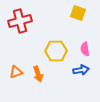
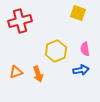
yellow hexagon: rotated 20 degrees counterclockwise
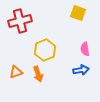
yellow hexagon: moved 11 px left, 1 px up
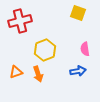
blue arrow: moved 3 px left, 1 px down
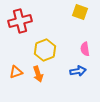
yellow square: moved 2 px right, 1 px up
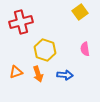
yellow square: rotated 35 degrees clockwise
red cross: moved 1 px right, 1 px down
yellow hexagon: rotated 20 degrees counterclockwise
blue arrow: moved 13 px left, 4 px down; rotated 14 degrees clockwise
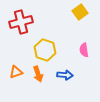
pink semicircle: moved 1 px left, 1 px down
